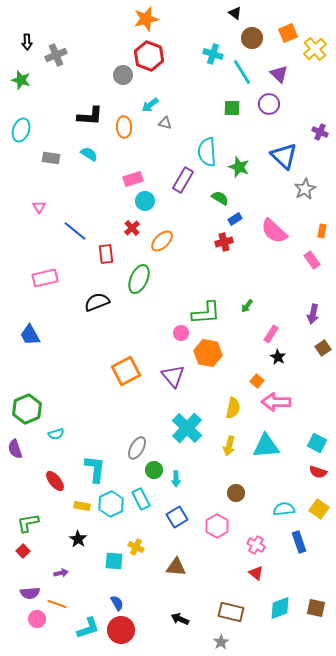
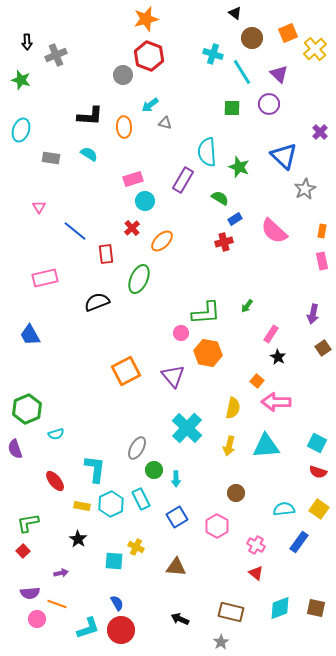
purple cross at (320, 132): rotated 21 degrees clockwise
pink rectangle at (312, 260): moved 10 px right, 1 px down; rotated 24 degrees clockwise
blue rectangle at (299, 542): rotated 55 degrees clockwise
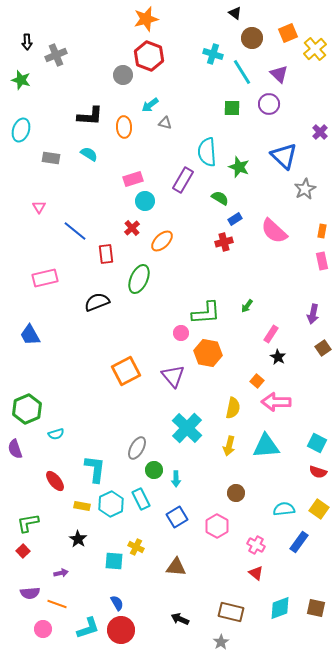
pink circle at (37, 619): moved 6 px right, 10 px down
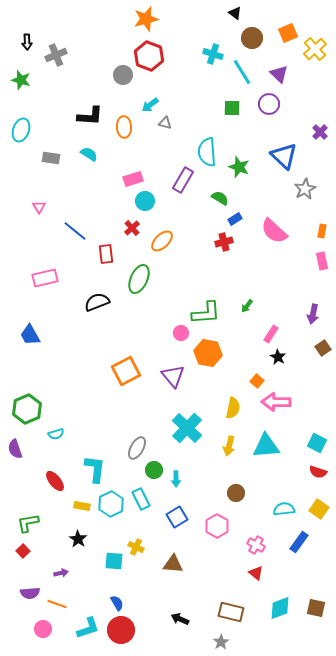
brown triangle at (176, 567): moved 3 px left, 3 px up
